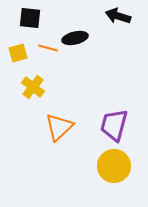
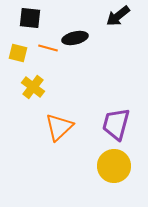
black arrow: rotated 55 degrees counterclockwise
yellow square: rotated 30 degrees clockwise
purple trapezoid: moved 2 px right, 1 px up
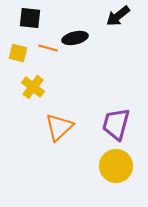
yellow circle: moved 2 px right
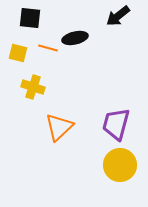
yellow cross: rotated 20 degrees counterclockwise
yellow circle: moved 4 px right, 1 px up
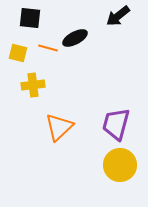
black ellipse: rotated 15 degrees counterclockwise
yellow cross: moved 2 px up; rotated 25 degrees counterclockwise
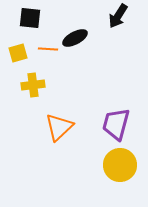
black arrow: rotated 20 degrees counterclockwise
orange line: moved 1 px down; rotated 12 degrees counterclockwise
yellow square: rotated 30 degrees counterclockwise
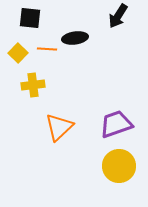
black ellipse: rotated 20 degrees clockwise
orange line: moved 1 px left
yellow square: rotated 30 degrees counterclockwise
purple trapezoid: rotated 56 degrees clockwise
yellow circle: moved 1 px left, 1 px down
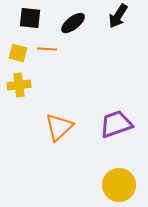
black ellipse: moved 2 px left, 15 px up; rotated 30 degrees counterclockwise
yellow square: rotated 30 degrees counterclockwise
yellow cross: moved 14 px left
yellow circle: moved 19 px down
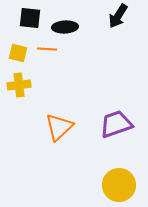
black ellipse: moved 8 px left, 4 px down; rotated 35 degrees clockwise
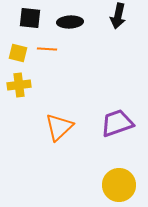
black arrow: rotated 20 degrees counterclockwise
black ellipse: moved 5 px right, 5 px up
purple trapezoid: moved 1 px right, 1 px up
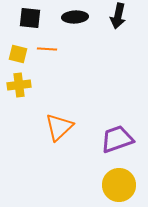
black ellipse: moved 5 px right, 5 px up
yellow square: moved 1 px down
purple trapezoid: moved 16 px down
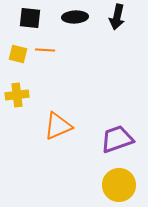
black arrow: moved 1 px left, 1 px down
orange line: moved 2 px left, 1 px down
yellow cross: moved 2 px left, 10 px down
orange triangle: moved 1 px left, 1 px up; rotated 20 degrees clockwise
